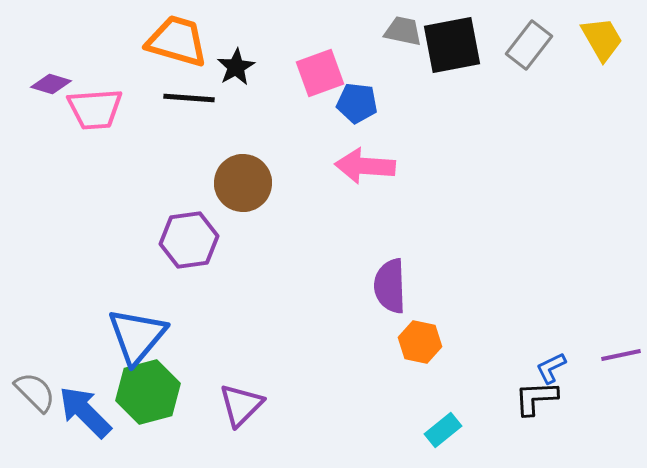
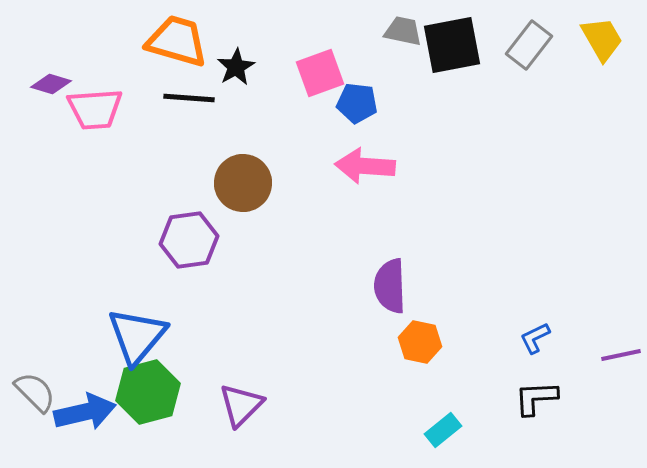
blue L-shape: moved 16 px left, 30 px up
blue arrow: rotated 122 degrees clockwise
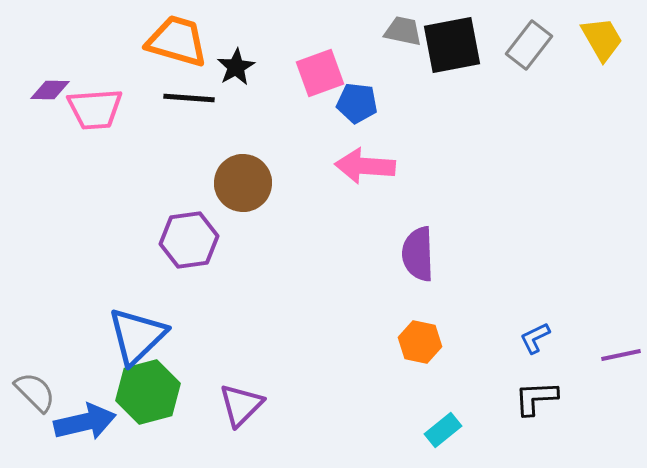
purple diamond: moved 1 px left, 6 px down; rotated 15 degrees counterclockwise
purple semicircle: moved 28 px right, 32 px up
blue triangle: rotated 6 degrees clockwise
blue arrow: moved 10 px down
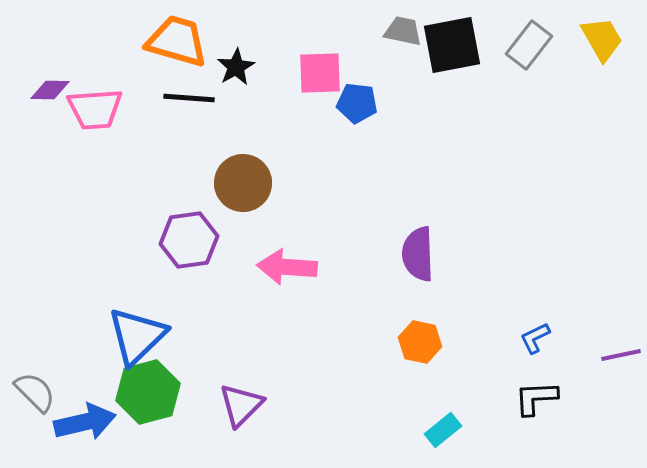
pink square: rotated 18 degrees clockwise
pink arrow: moved 78 px left, 101 px down
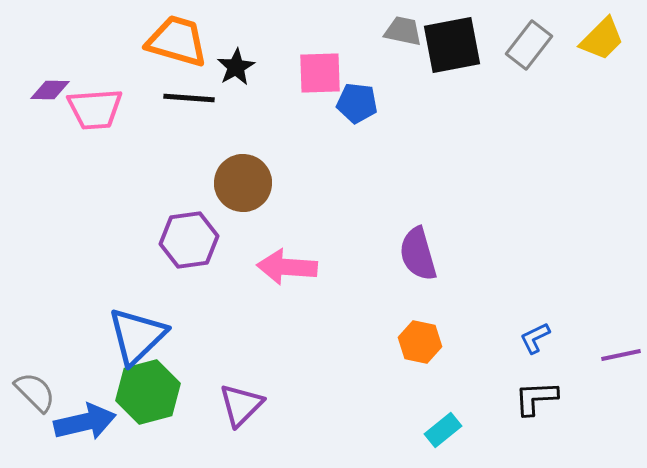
yellow trapezoid: rotated 75 degrees clockwise
purple semicircle: rotated 14 degrees counterclockwise
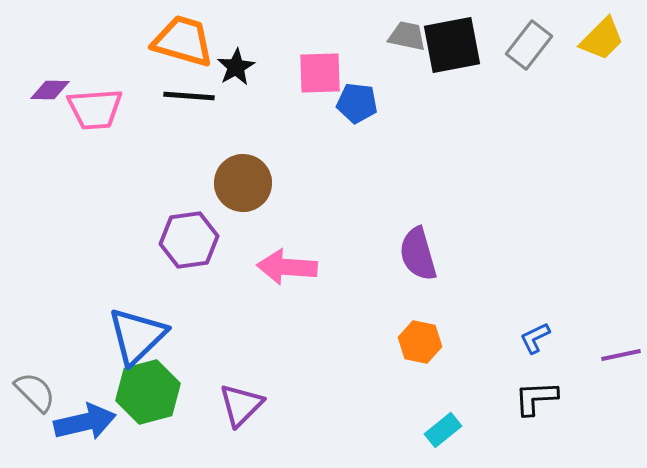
gray trapezoid: moved 4 px right, 5 px down
orange trapezoid: moved 6 px right
black line: moved 2 px up
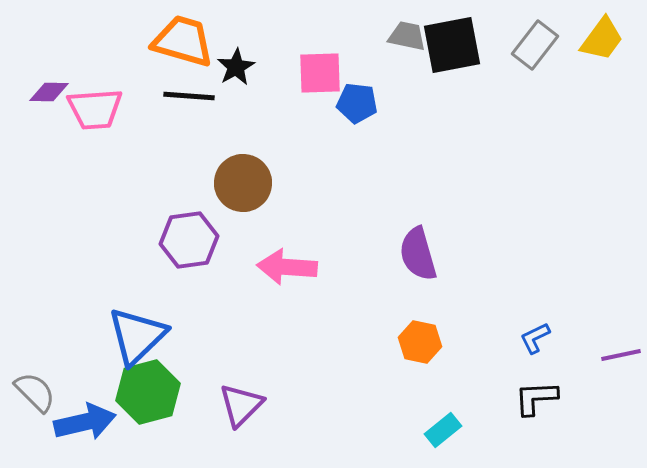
yellow trapezoid: rotated 9 degrees counterclockwise
gray rectangle: moved 6 px right
purple diamond: moved 1 px left, 2 px down
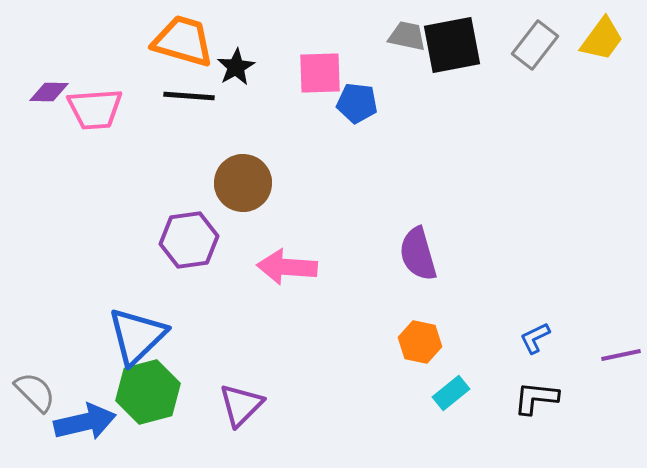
black L-shape: rotated 9 degrees clockwise
cyan rectangle: moved 8 px right, 37 px up
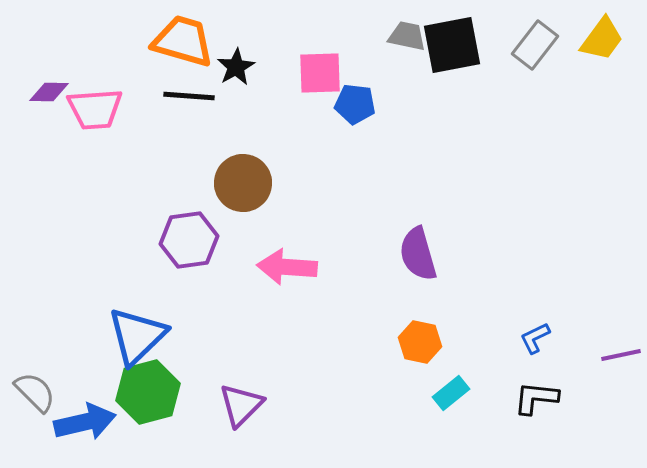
blue pentagon: moved 2 px left, 1 px down
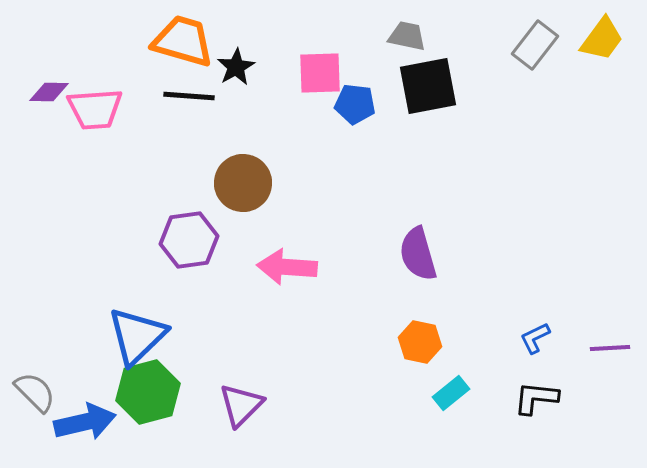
black square: moved 24 px left, 41 px down
purple line: moved 11 px left, 7 px up; rotated 9 degrees clockwise
